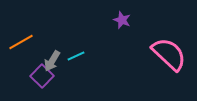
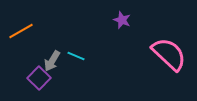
orange line: moved 11 px up
cyan line: rotated 48 degrees clockwise
purple square: moved 3 px left, 2 px down
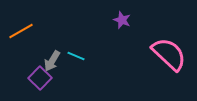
purple square: moved 1 px right
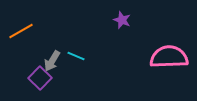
pink semicircle: moved 3 px down; rotated 45 degrees counterclockwise
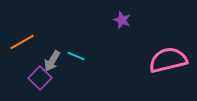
orange line: moved 1 px right, 11 px down
pink semicircle: moved 1 px left, 3 px down; rotated 12 degrees counterclockwise
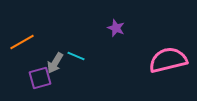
purple star: moved 6 px left, 8 px down
gray arrow: moved 3 px right, 2 px down
purple square: rotated 30 degrees clockwise
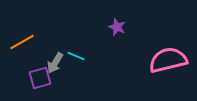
purple star: moved 1 px right, 1 px up
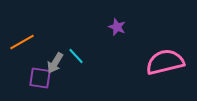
cyan line: rotated 24 degrees clockwise
pink semicircle: moved 3 px left, 2 px down
purple square: rotated 25 degrees clockwise
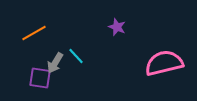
orange line: moved 12 px right, 9 px up
pink semicircle: moved 1 px left, 1 px down
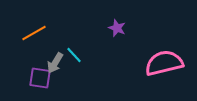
purple star: moved 1 px down
cyan line: moved 2 px left, 1 px up
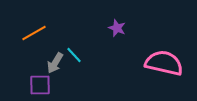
pink semicircle: rotated 27 degrees clockwise
purple square: moved 7 px down; rotated 10 degrees counterclockwise
